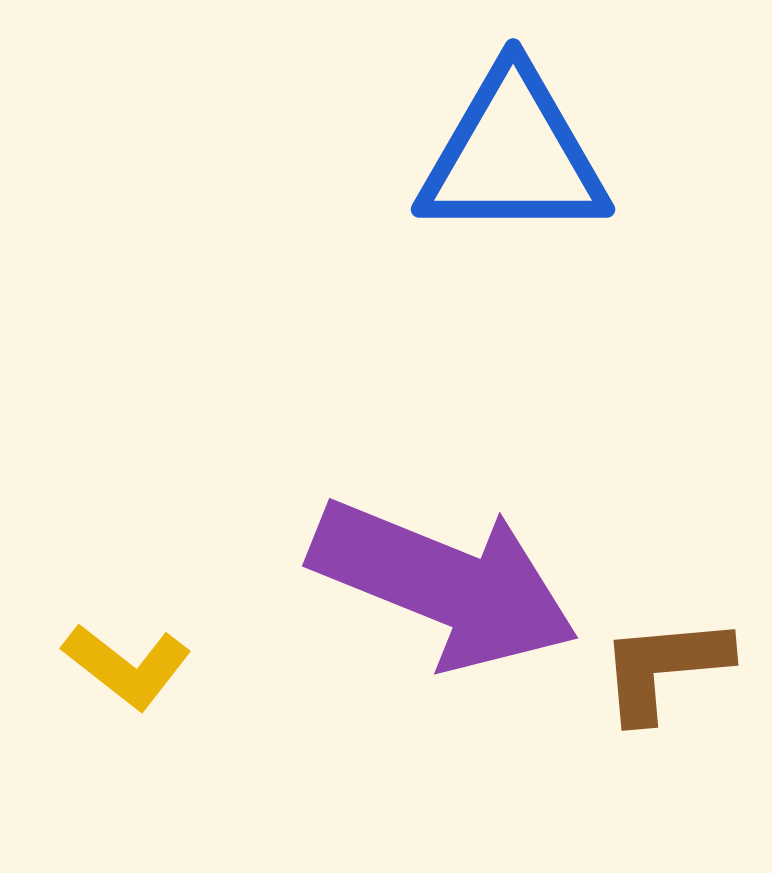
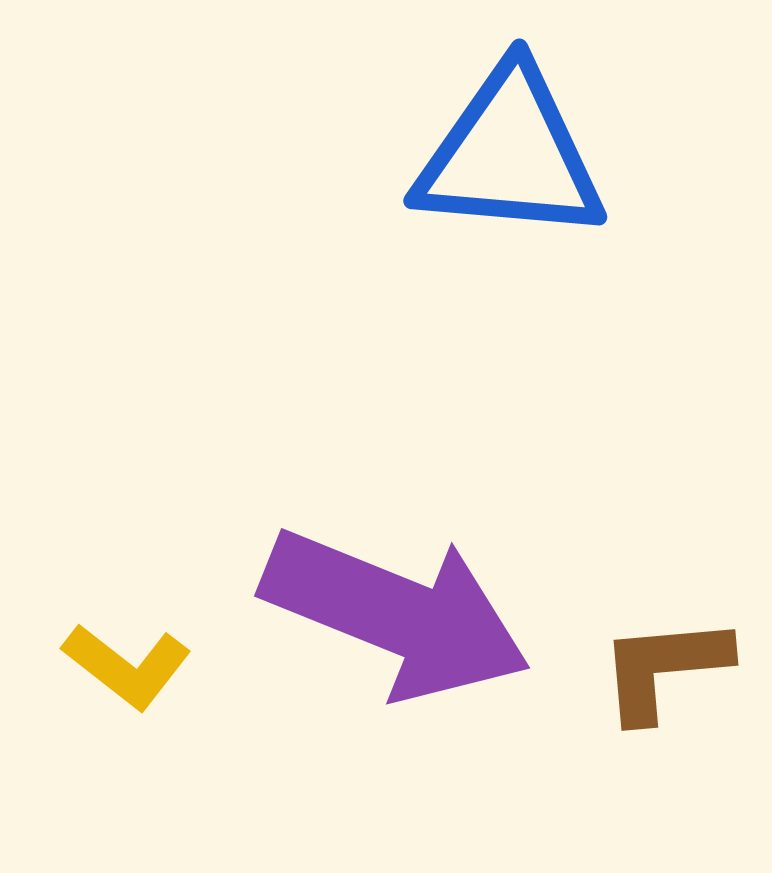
blue triangle: moved 3 px left; rotated 5 degrees clockwise
purple arrow: moved 48 px left, 30 px down
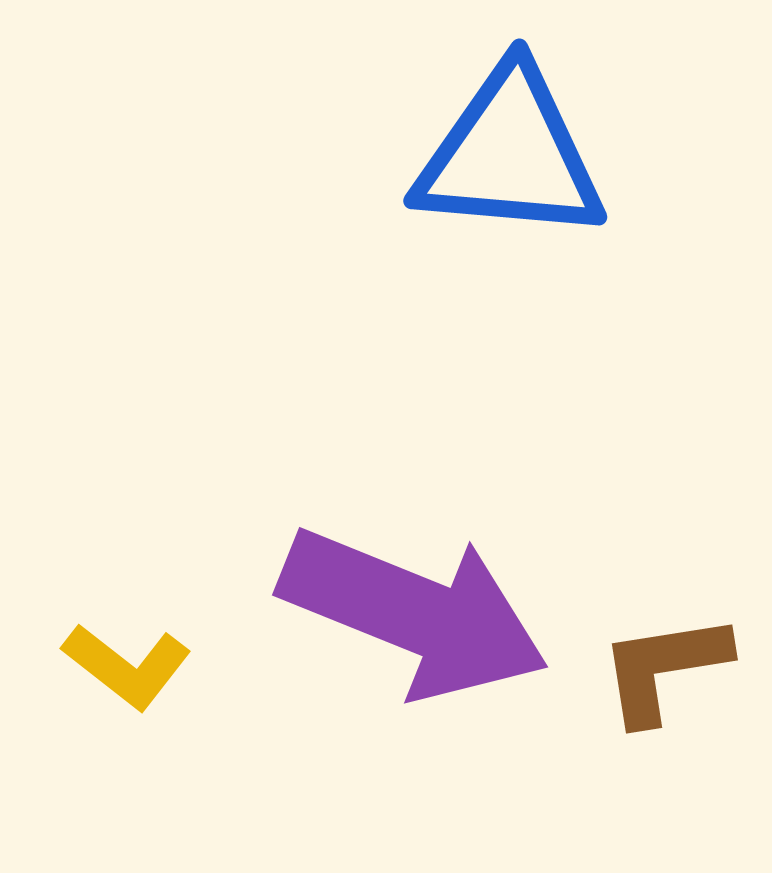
purple arrow: moved 18 px right, 1 px up
brown L-shape: rotated 4 degrees counterclockwise
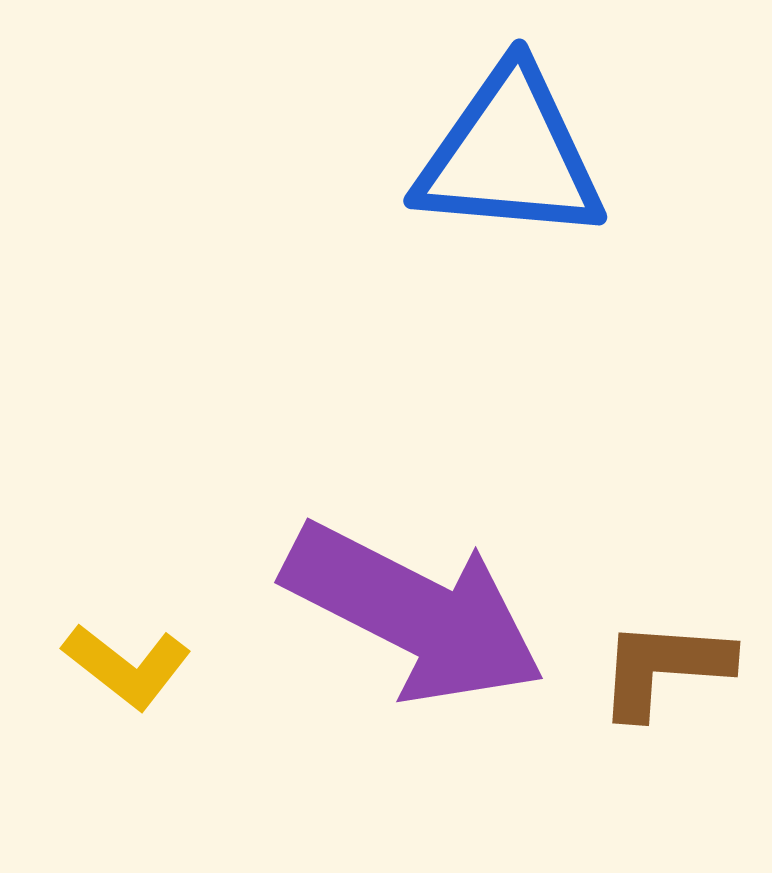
purple arrow: rotated 5 degrees clockwise
brown L-shape: rotated 13 degrees clockwise
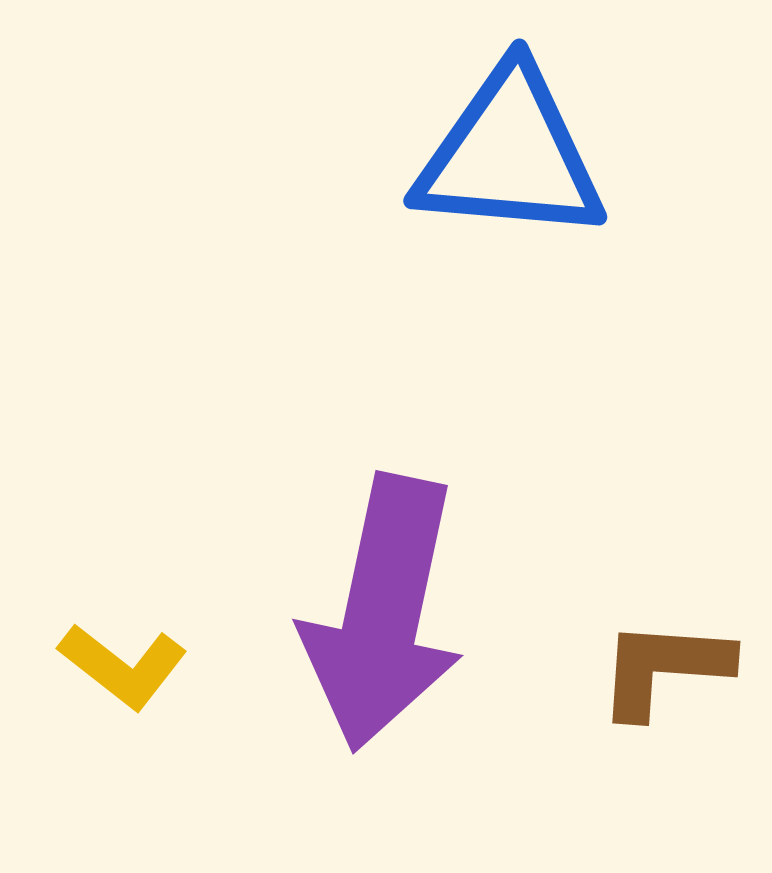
purple arrow: moved 31 px left; rotated 75 degrees clockwise
yellow L-shape: moved 4 px left
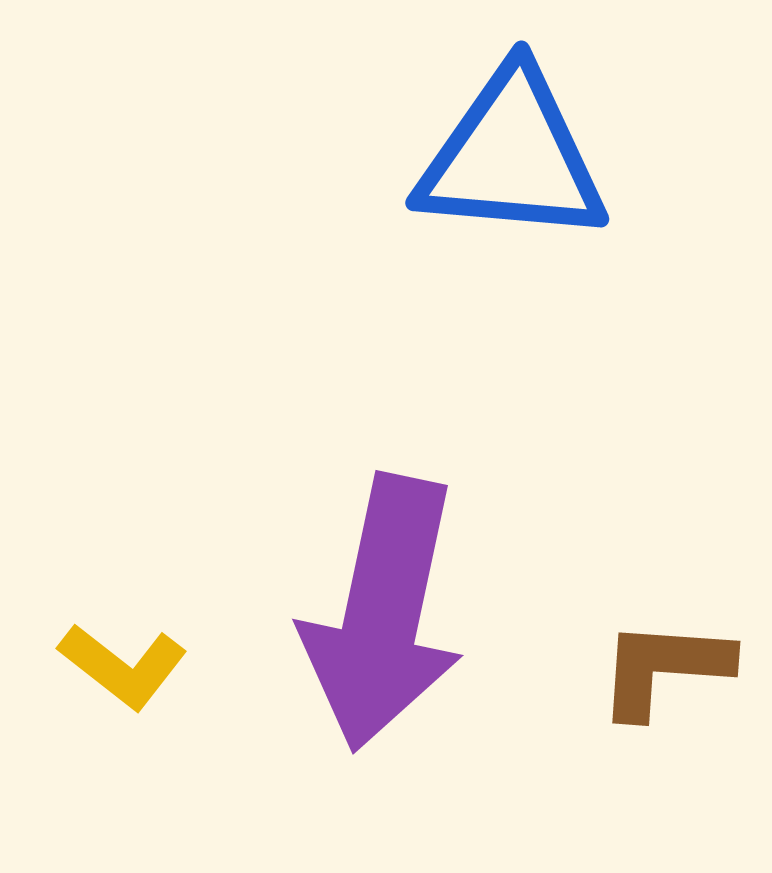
blue triangle: moved 2 px right, 2 px down
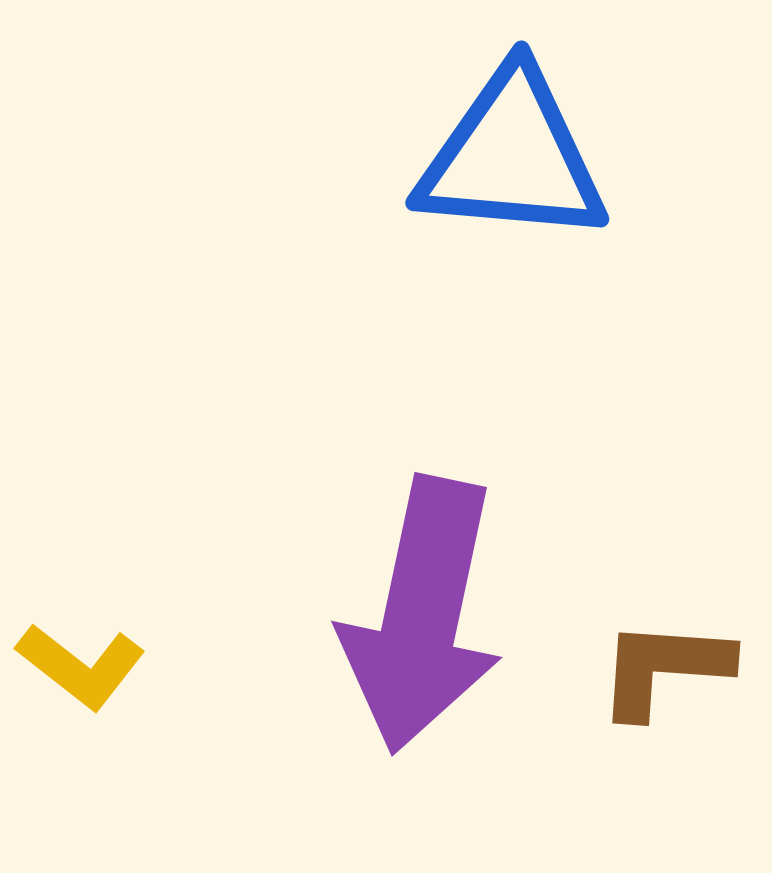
purple arrow: moved 39 px right, 2 px down
yellow L-shape: moved 42 px left
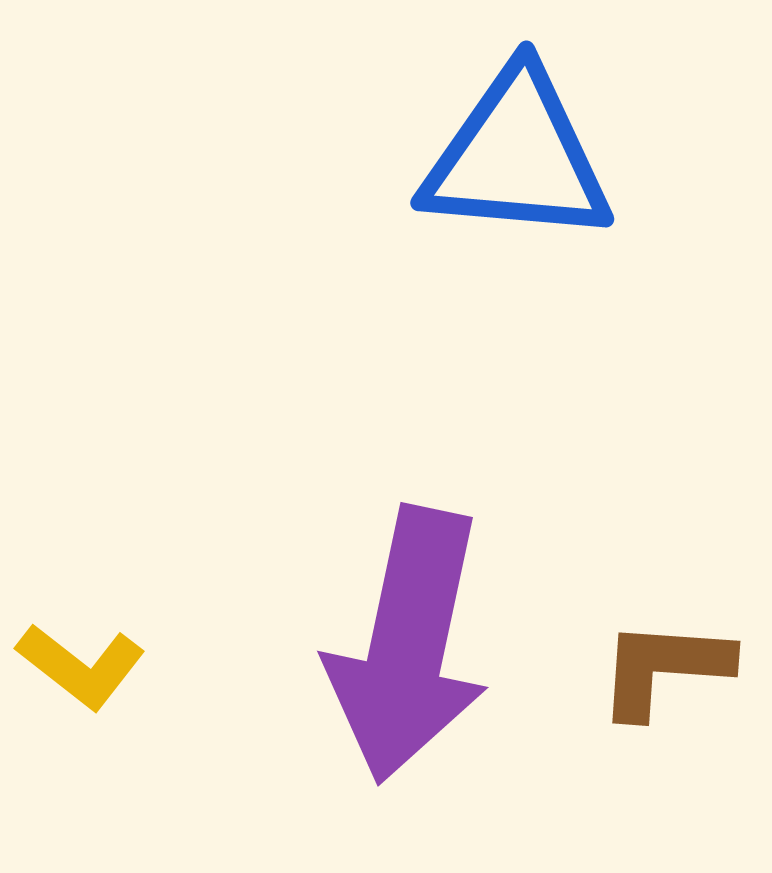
blue triangle: moved 5 px right
purple arrow: moved 14 px left, 30 px down
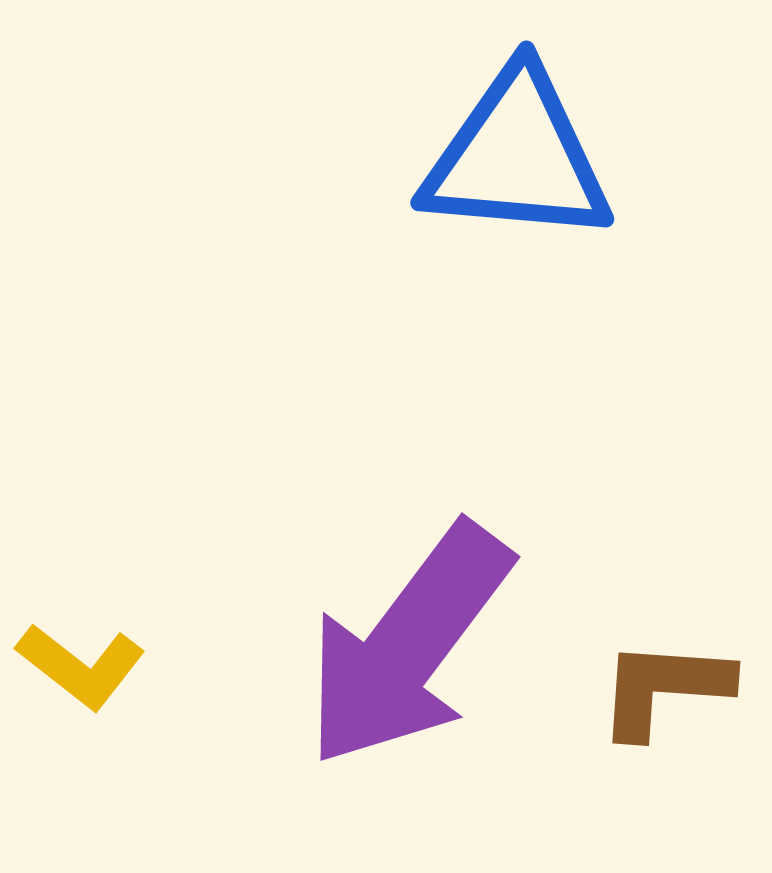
purple arrow: rotated 25 degrees clockwise
brown L-shape: moved 20 px down
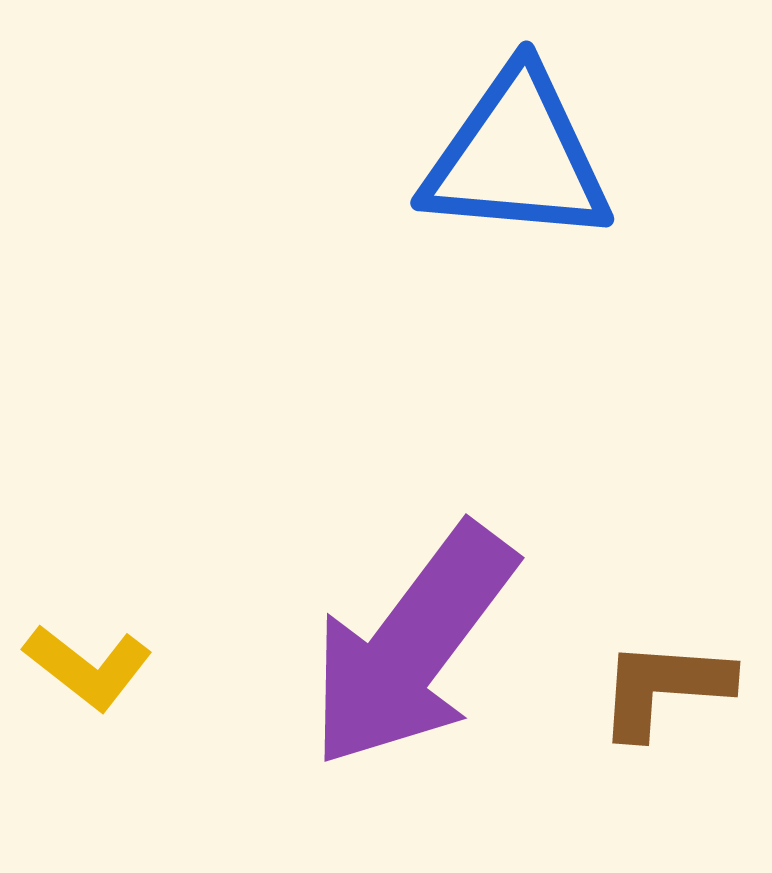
purple arrow: moved 4 px right, 1 px down
yellow L-shape: moved 7 px right, 1 px down
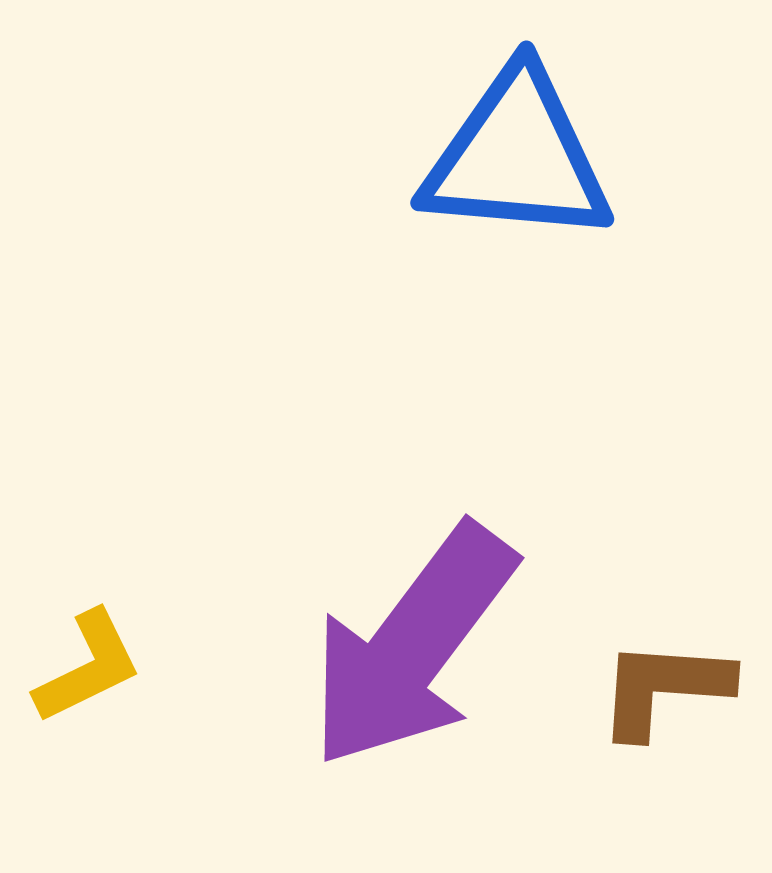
yellow L-shape: rotated 64 degrees counterclockwise
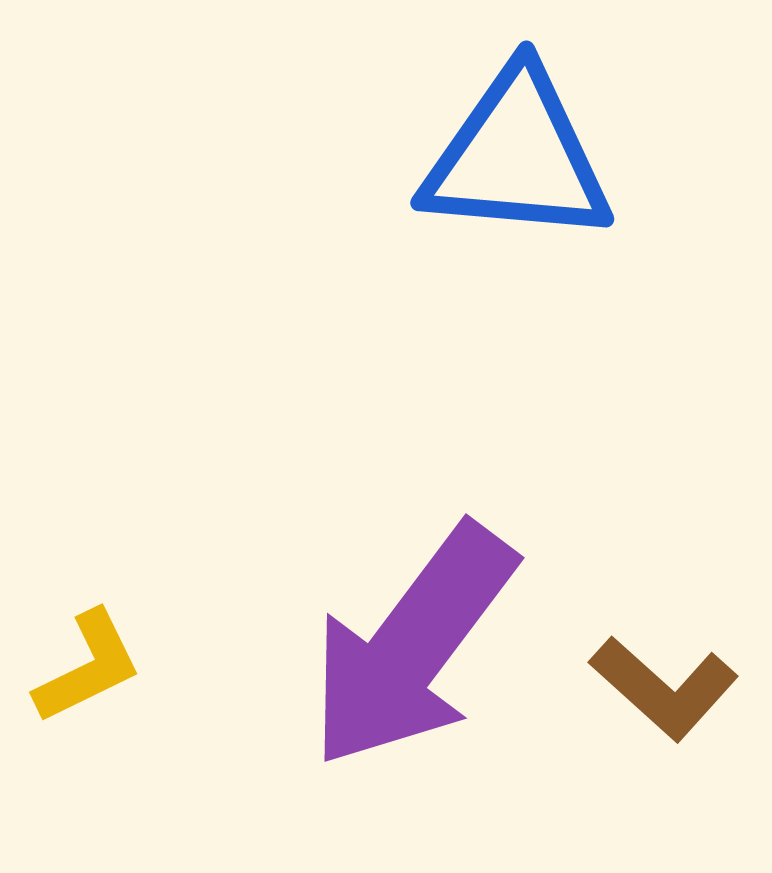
brown L-shape: rotated 142 degrees counterclockwise
